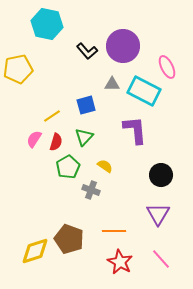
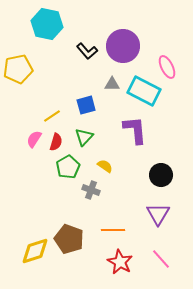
orange line: moved 1 px left, 1 px up
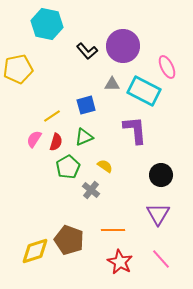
green triangle: rotated 24 degrees clockwise
gray cross: rotated 18 degrees clockwise
brown pentagon: moved 1 px down
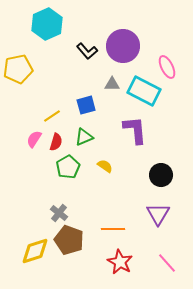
cyan hexagon: rotated 24 degrees clockwise
gray cross: moved 32 px left, 23 px down
orange line: moved 1 px up
pink line: moved 6 px right, 4 px down
